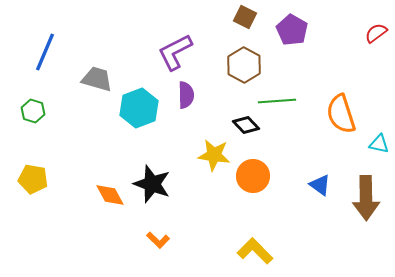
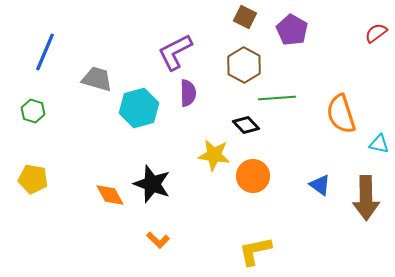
purple semicircle: moved 2 px right, 2 px up
green line: moved 3 px up
cyan hexagon: rotated 6 degrees clockwise
yellow L-shape: rotated 57 degrees counterclockwise
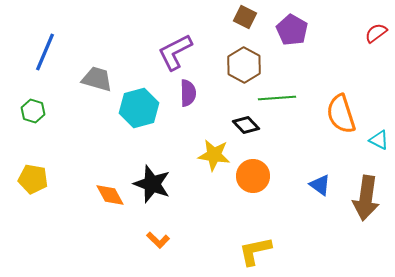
cyan triangle: moved 4 px up; rotated 15 degrees clockwise
brown arrow: rotated 9 degrees clockwise
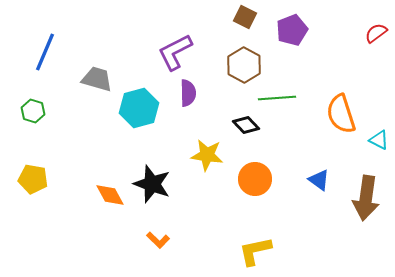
purple pentagon: rotated 20 degrees clockwise
yellow star: moved 7 px left
orange circle: moved 2 px right, 3 px down
blue triangle: moved 1 px left, 5 px up
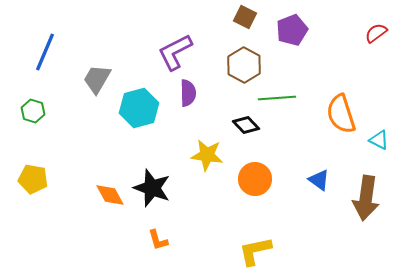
gray trapezoid: rotated 76 degrees counterclockwise
black star: moved 4 px down
orange L-shape: rotated 30 degrees clockwise
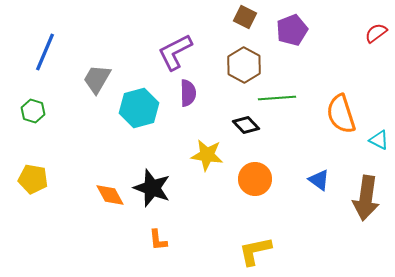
orange L-shape: rotated 10 degrees clockwise
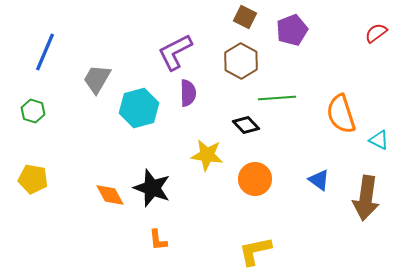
brown hexagon: moved 3 px left, 4 px up
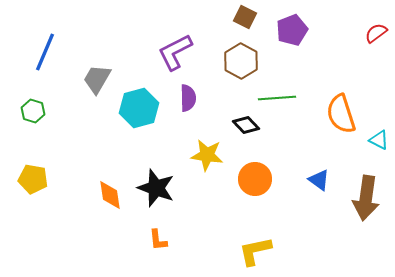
purple semicircle: moved 5 px down
black star: moved 4 px right
orange diamond: rotated 20 degrees clockwise
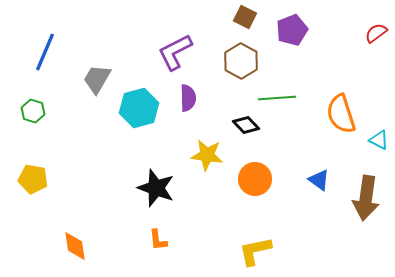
orange diamond: moved 35 px left, 51 px down
